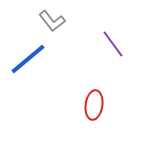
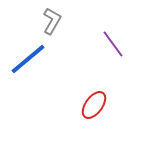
gray L-shape: rotated 112 degrees counterclockwise
red ellipse: rotated 28 degrees clockwise
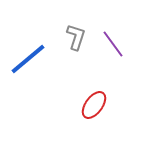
gray L-shape: moved 24 px right, 16 px down; rotated 12 degrees counterclockwise
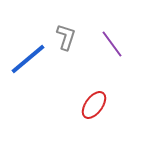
gray L-shape: moved 10 px left
purple line: moved 1 px left
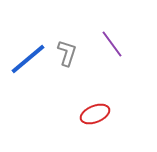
gray L-shape: moved 1 px right, 16 px down
red ellipse: moved 1 px right, 9 px down; rotated 32 degrees clockwise
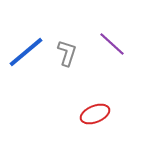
purple line: rotated 12 degrees counterclockwise
blue line: moved 2 px left, 7 px up
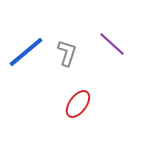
red ellipse: moved 17 px left, 10 px up; rotated 32 degrees counterclockwise
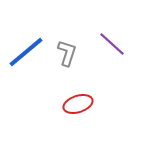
red ellipse: rotated 36 degrees clockwise
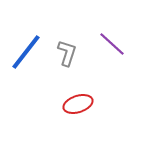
blue line: rotated 12 degrees counterclockwise
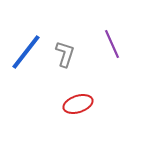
purple line: rotated 24 degrees clockwise
gray L-shape: moved 2 px left, 1 px down
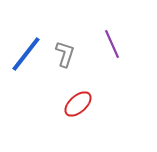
blue line: moved 2 px down
red ellipse: rotated 24 degrees counterclockwise
